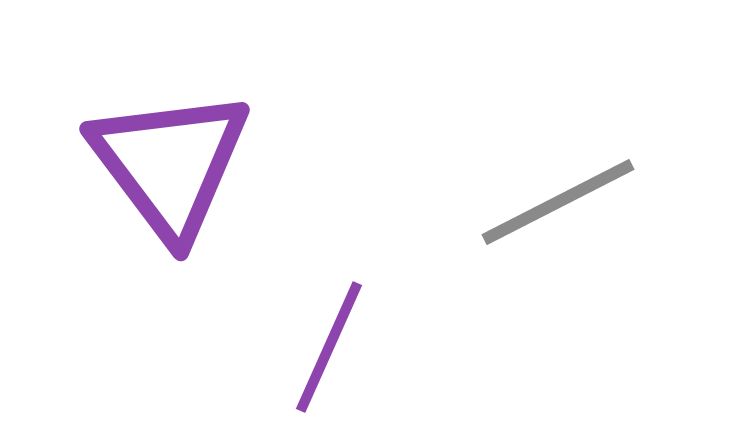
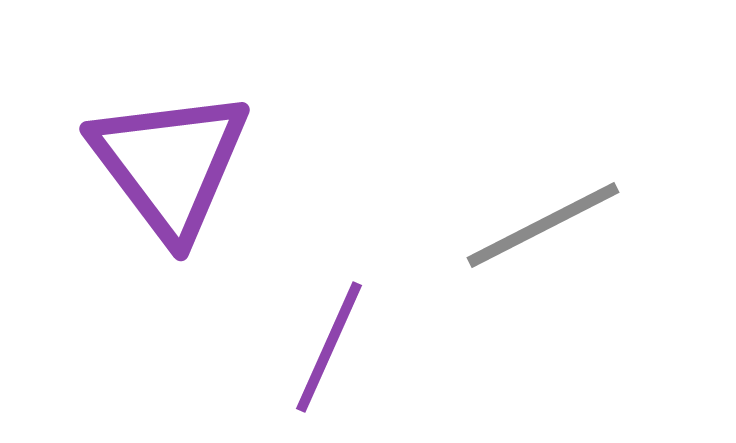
gray line: moved 15 px left, 23 px down
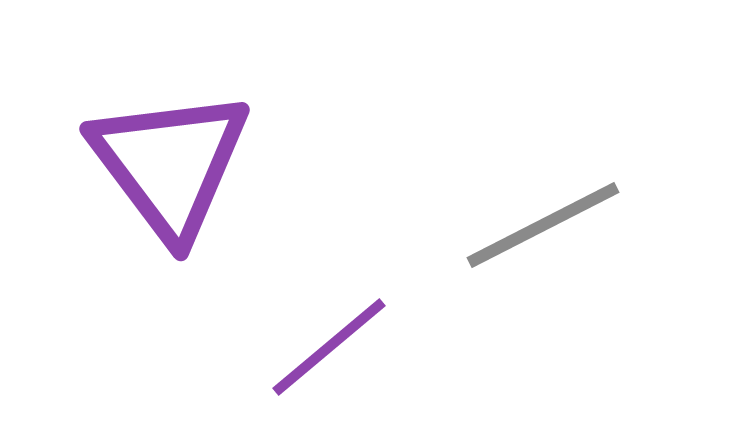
purple line: rotated 26 degrees clockwise
